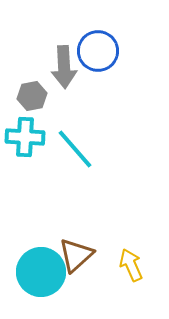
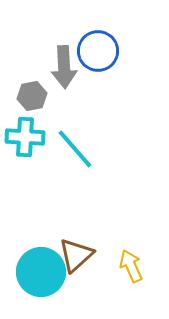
yellow arrow: moved 1 px down
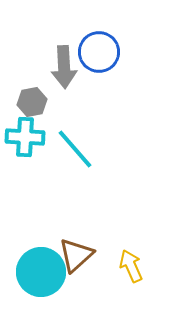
blue circle: moved 1 px right, 1 px down
gray hexagon: moved 6 px down
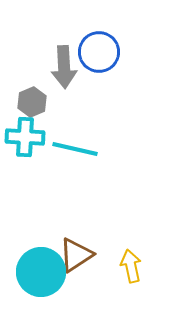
gray hexagon: rotated 12 degrees counterclockwise
cyan line: rotated 36 degrees counterclockwise
brown triangle: rotated 9 degrees clockwise
yellow arrow: rotated 12 degrees clockwise
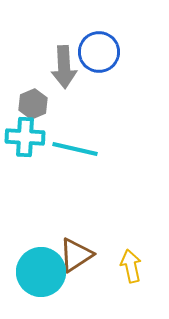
gray hexagon: moved 1 px right, 2 px down
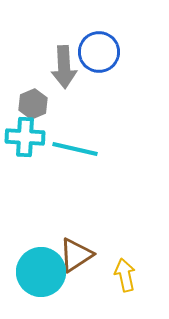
yellow arrow: moved 6 px left, 9 px down
